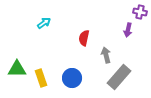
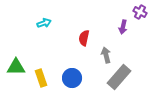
purple cross: rotated 16 degrees clockwise
cyan arrow: rotated 16 degrees clockwise
purple arrow: moved 5 px left, 3 px up
green triangle: moved 1 px left, 2 px up
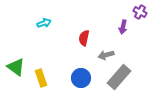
gray arrow: rotated 91 degrees counterclockwise
green triangle: rotated 36 degrees clockwise
blue circle: moved 9 px right
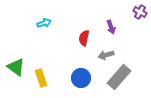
purple arrow: moved 12 px left; rotated 32 degrees counterclockwise
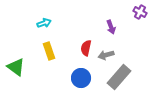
red semicircle: moved 2 px right, 10 px down
yellow rectangle: moved 8 px right, 27 px up
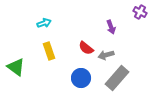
red semicircle: rotated 63 degrees counterclockwise
gray rectangle: moved 2 px left, 1 px down
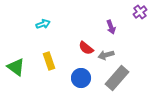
purple cross: rotated 24 degrees clockwise
cyan arrow: moved 1 px left, 1 px down
yellow rectangle: moved 10 px down
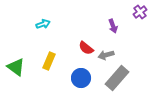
purple arrow: moved 2 px right, 1 px up
yellow rectangle: rotated 42 degrees clockwise
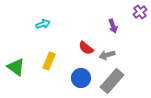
gray arrow: moved 1 px right
gray rectangle: moved 5 px left, 3 px down
